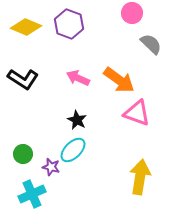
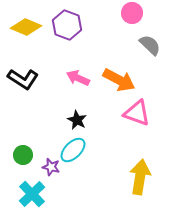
purple hexagon: moved 2 px left, 1 px down
gray semicircle: moved 1 px left, 1 px down
orange arrow: rotated 8 degrees counterclockwise
green circle: moved 1 px down
cyan cross: rotated 20 degrees counterclockwise
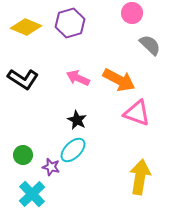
purple hexagon: moved 3 px right, 2 px up; rotated 24 degrees clockwise
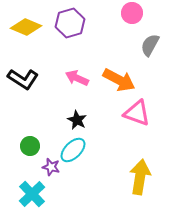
gray semicircle: rotated 105 degrees counterclockwise
pink arrow: moved 1 px left
green circle: moved 7 px right, 9 px up
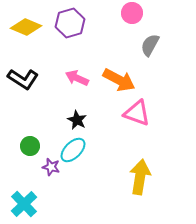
cyan cross: moved 8 px left, 10 px down
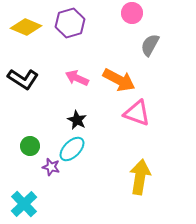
cyan ellipse: moved 1 px left, 1 px up
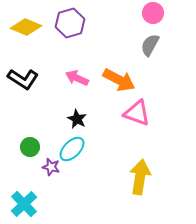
pink circle: moved 21 px right
black star: moved 1 px up
green circle: moved 1 px down
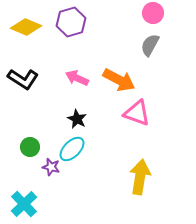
purple hexagon: moved 1 px right, 1 px up
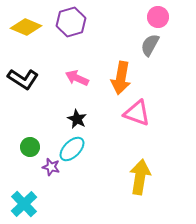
pink circle: moved 5 px right, 4 px down
orange arrow: moved 2 px right, 2 px up; rotated 72 degrees clockwise
